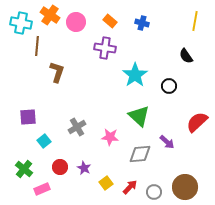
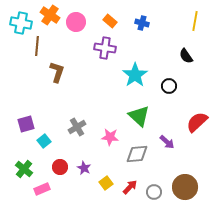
purple square: moved 2 px left, 7 px down; rotated 12 degrees counterclockwise
gray diamond: moved 3 px left
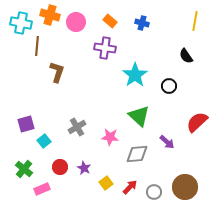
orange cross: rotated 18 degrees counterclockwise
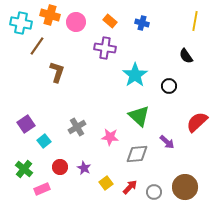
brown line: rotated 30 degrees clockwise
purple square: rotated 18 degrees counterclockwise
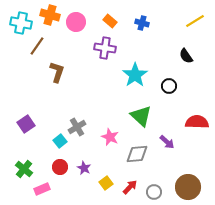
yellow line: rotated 48 degrees clockwise
green triangle: moved 2 px right
red semicircle: rotated 45 degrees clockwise
pink star: rotated 18 degrees clockwise
cyan square: moved 16 px right
brown circle: moved 3 px right
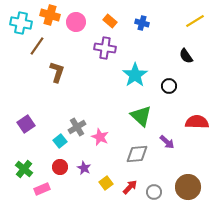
pink star: moved 10 px left
